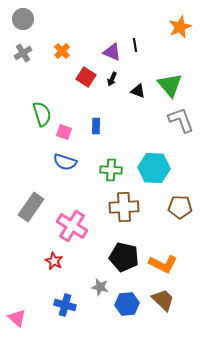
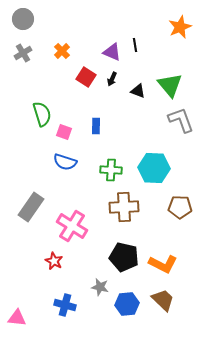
pink triangle: rotated 36 degrees counterclockwise
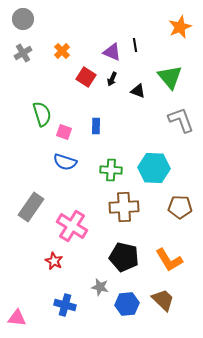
green triangle: moved 8 px up
orange L-shape: moved 6 px right, 4 px up; rotated 32 degrees clockwise
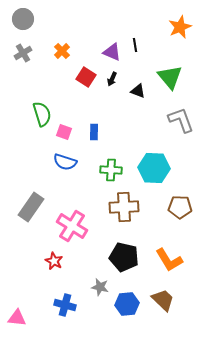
blue rectangle: moved 2 px left, 6 px down
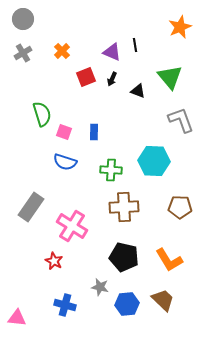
red square: rotated 36 degrees clockwise
cyan hexagon: moved 7 px up
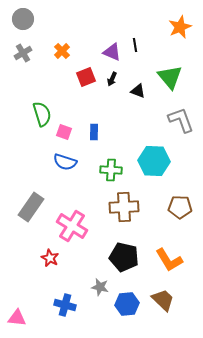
red star: moved 4 px left, 3 px up
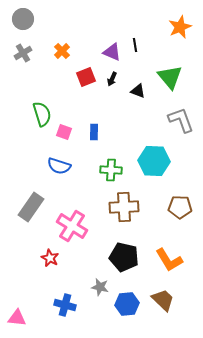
blue semicircle: moved 6 px left, 4 px down
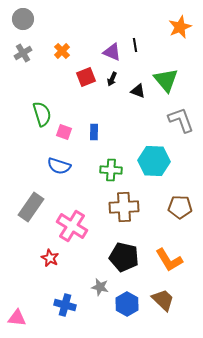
green triangle: moved 4 px left, 3 px down
blue hexagon: rotated 25 degrees counterclockwise
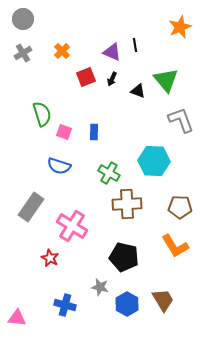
green cross: moved 2 px left, 3 px down; rotated 25 degrees clockwise
brown cross: moved 3 px right, 3 px up
orange L-shape: moved 6 px right, 14 px up
brown trapezoid: rotated 15 degrees clockwise
